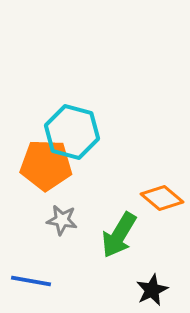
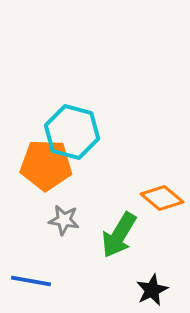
gray star: moved 2 px right
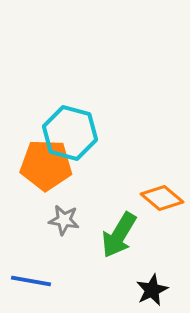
cyan hexagon: moved 2 px left, 1 px down
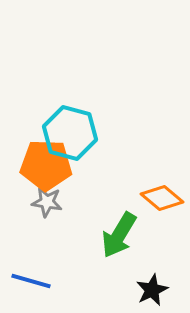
gray star: moved 17 px left, 18 px up
blue line: rotated 6 degrees clockwise
